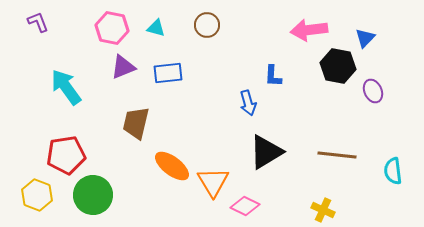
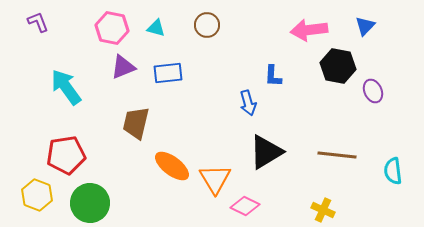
blue triangle: moved 12 px up
orange triangle: moved 2 px right, 3 px up
green circle: moved 3 px left, 8 px down
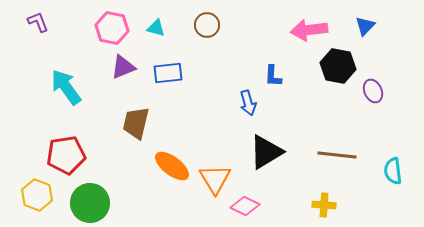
yellow cross: moved 1 px right, 5 px up; rotated 20 degrees counterclockwise
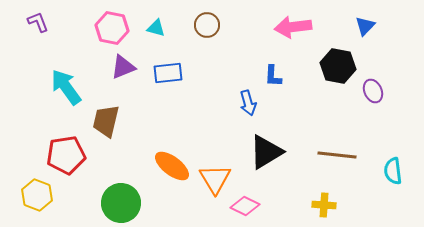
pink arrow: moved 16 px left, 3 px up
brown trapezoid: moved 30 px left, 2 px up
green circle: moved 31 px right
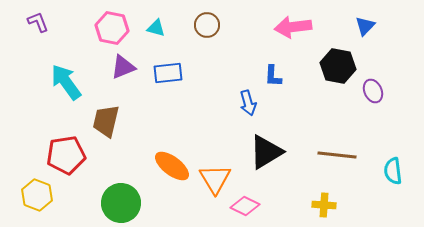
cyan arrow: moved 5 px up
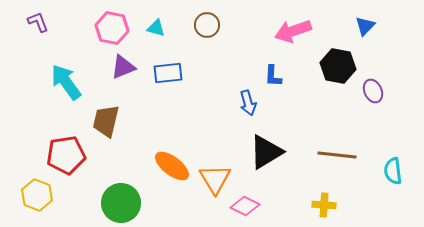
pink arrow: moved 4 px down; rotated 12 degrees counterclockwise
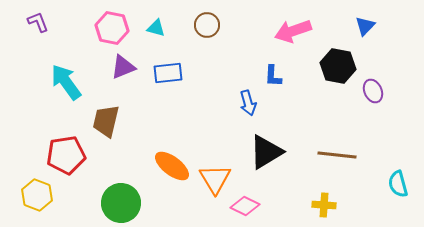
cyan semicircle: moved 5 px right, 13 px down; rotated 8 degrees counterclockwise
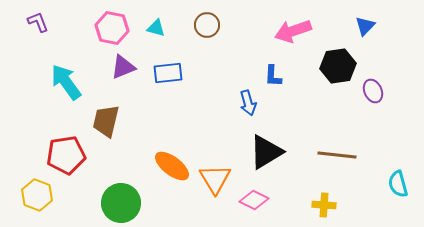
black hexagon: rotated 20 degrees counterclockwise
pink diamond: moved 9 px right, 6 px up
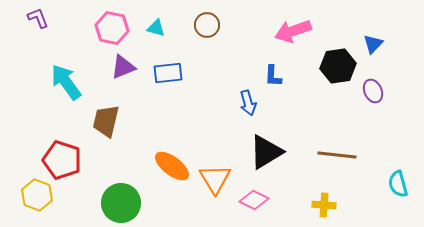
purple L-shape: moved 4 px up
blue triangle: moved 8 px right, 18 px down
red pentagon: moved 4 px left, 5 px down; rotated 27 degrees clockwise
